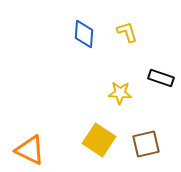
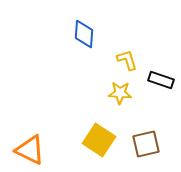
yellow L-shape: moved 28 px down
black rectangle: moved 2 px down
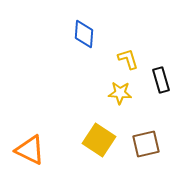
yellow L-shape: moved 1 px right, 1 px up
black rectangle: rotated 55 degrees clockwise
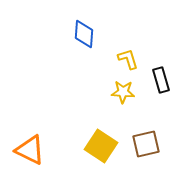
yellow star: moved 3 px right, 1 px up
yellow square: moved 2 px right, 6 px down
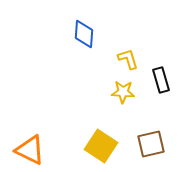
brown square: moved 5 px right
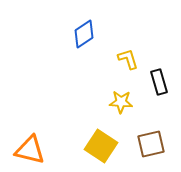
blue diamond: rotated 52 degrees clockwise
black rectangle: moved 2 px left, 2 px down
yellow star: moved 2 px left, 10 px down
orange triangle: rotated 12 degrees counterclockwise
